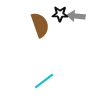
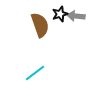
black star: rotated 21 degrees counterclockwise
cyan line: moved 9 px left, 8 px up
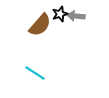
brown semicircle: rotated 60 degrees clockwise
cyan line: rotated 70 degrees clockwise
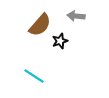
black star: moved 27 px down
cyan line: moved 1 px left, 3 px down
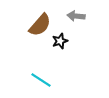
cyan line: moved 7 px right, 4 px down
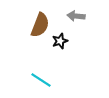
brown semicircle: rotated 20 degrees counterclockwise
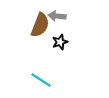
gray arrow: moved 19 px left
black star: moved 1 px down
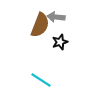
gray arrow: moved 1 px left, 1 px down
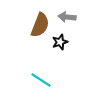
gray arrow: moved 11 px right
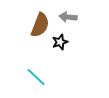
gray arrow: moved 1 px right
cyan line: moved 5 px left, 3 px up; rotated 10 degrees clockwise
